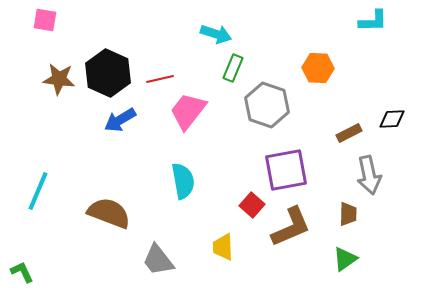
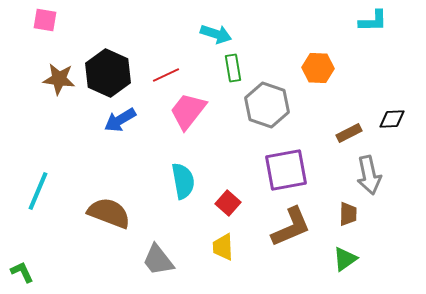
green rectangle: rotated 32 degrees counterclockwise
red line: moved 6 px right, 4 px up; rotated 12 degrees counterclockwise
red square: moved 24 px left, 2 px up
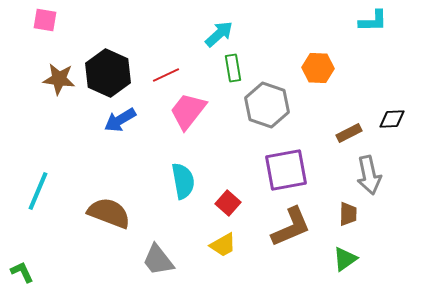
cyan arrow: moved 3 px right; rotated 60 degrees counterclockwise
yellow trapezoid: moved 2 px up; rotated 116 degrees counterclockwise
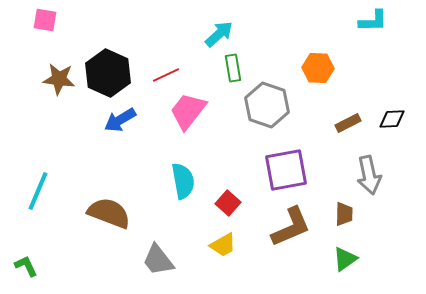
brown rectangle: moved 1 px left, 10 px up
brown trapezoid: moved 4 px left
green L-shape: moved 4 px right, 6 px up
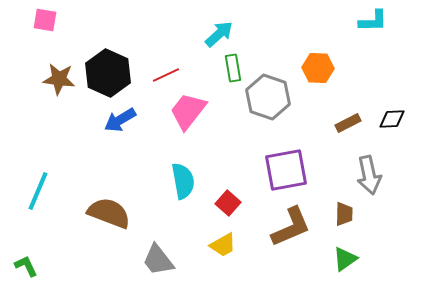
gray hexagon: moved 1 px right, 8 px up
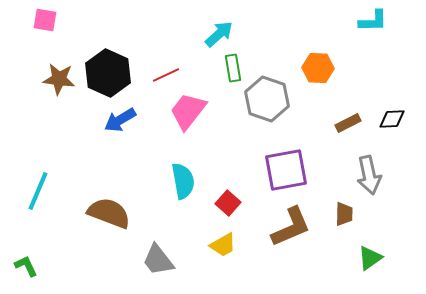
gray hexagon: moved 1 px left, 2 px down
green triangle: moved 25 px right, 1 px up
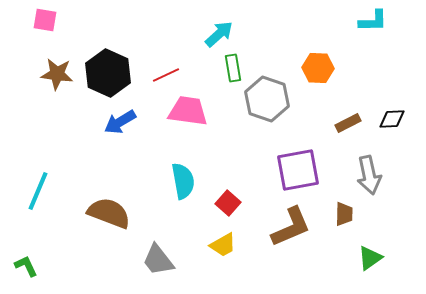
brown star: moved 2 px left, 5 px up
pink trapezoid: rotated 60 degrees clockwise
blue arrow: moved 2 px down
purple square: moved 12 px right
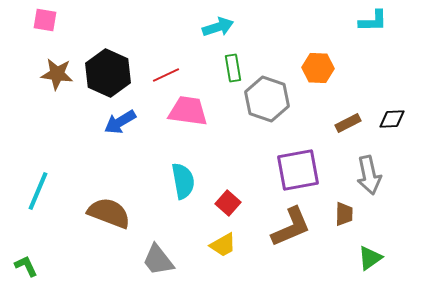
cyan arrow: moved 1 px left, 7 px up; rotated 24 degrees clockwise
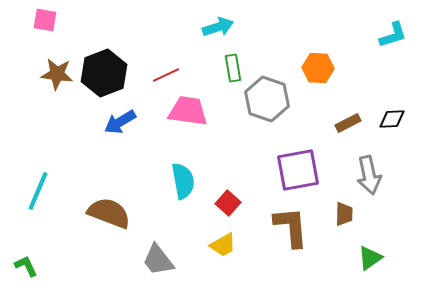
cyan L-shape: moved 20 px right, 14 px down; rotated 16 degrees counterclockwise
black hexagon: moved 4 px left; rotated 15 degrees clockwise
brown L-shape: rotated 72 degrees counterclockwise
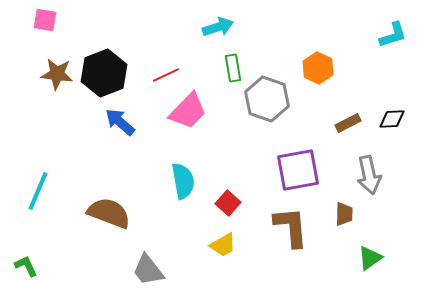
orange hexagon: rotated 24 degrees clockwise
pink trapezoid: rotated 126 degrees clockwise
blue arrow: rotated 72 degrees clockwise
gray trapezoid: moved 10 px left, 10 px down
